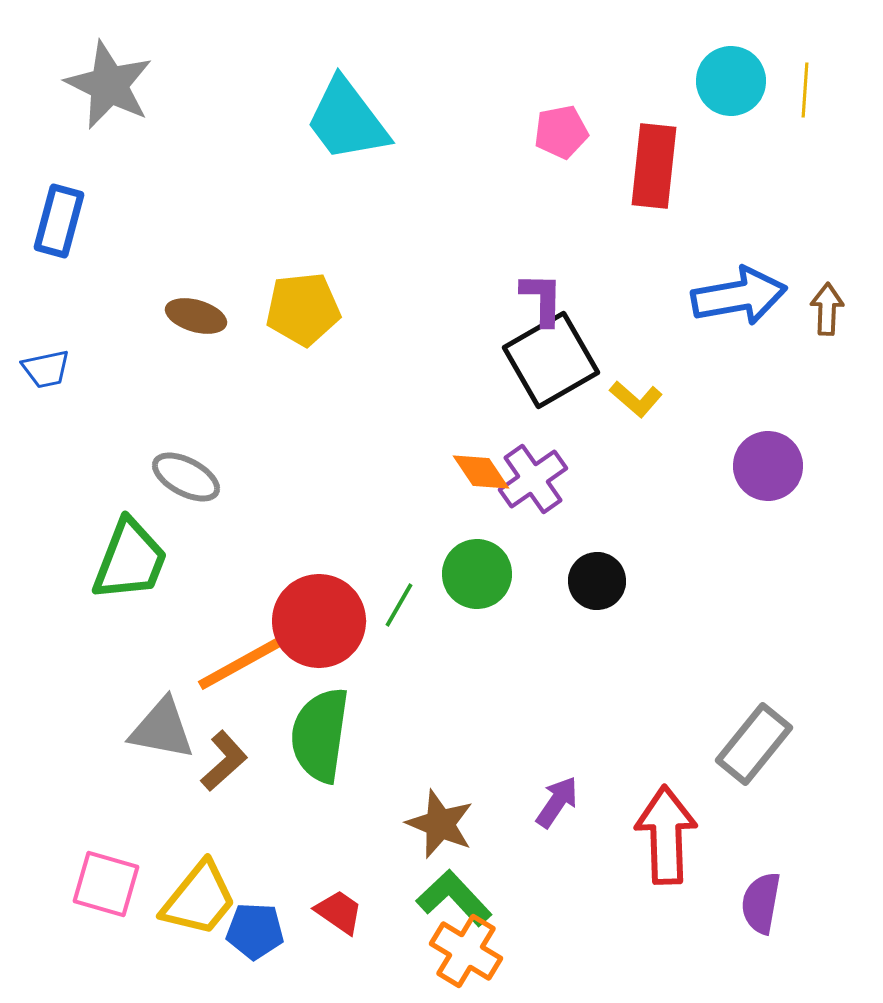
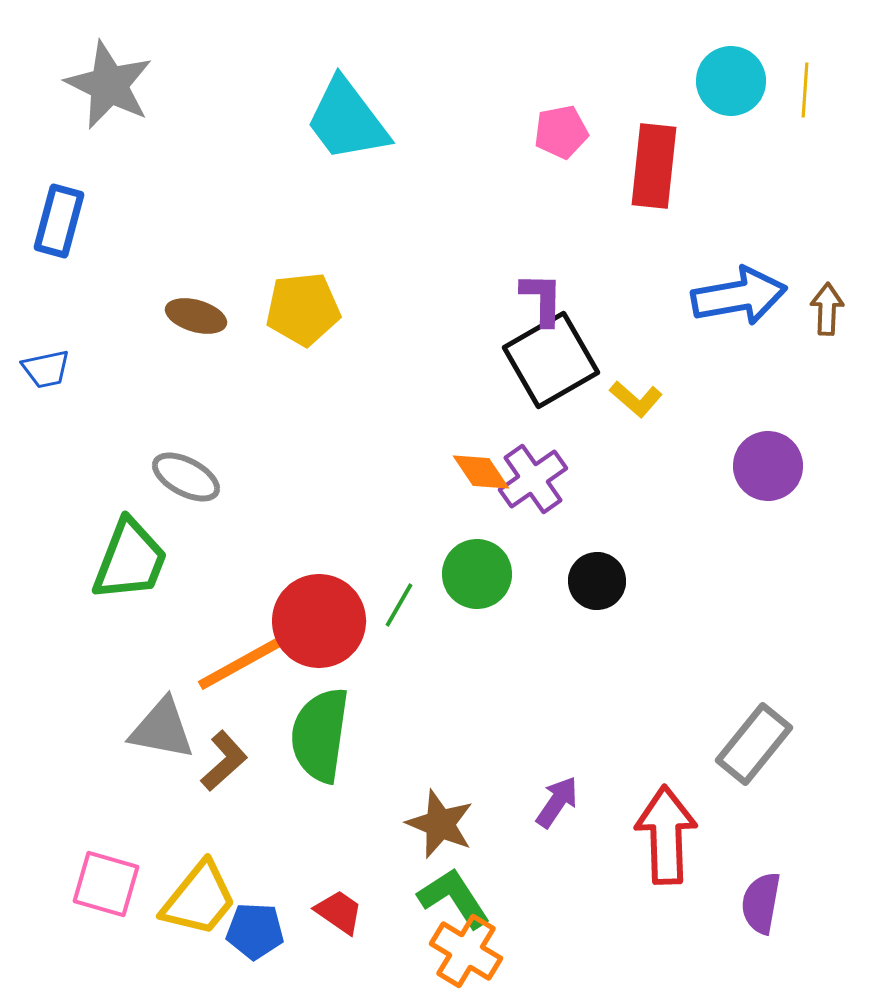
green L-shape: rotated 10 degrees clockwise
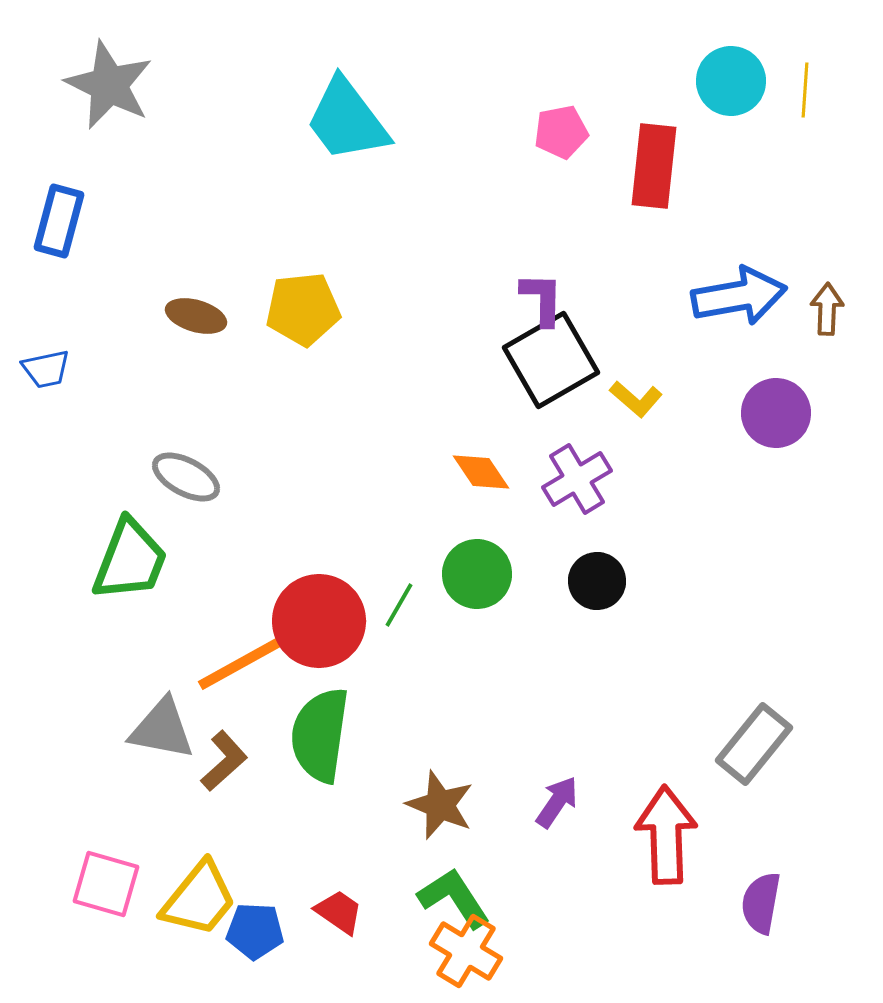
purple circle: moved 8 px right, 53 px up
purple cross: moved 44 px right; rotated 4 degrees clockwise
brown star: moved 19 px up
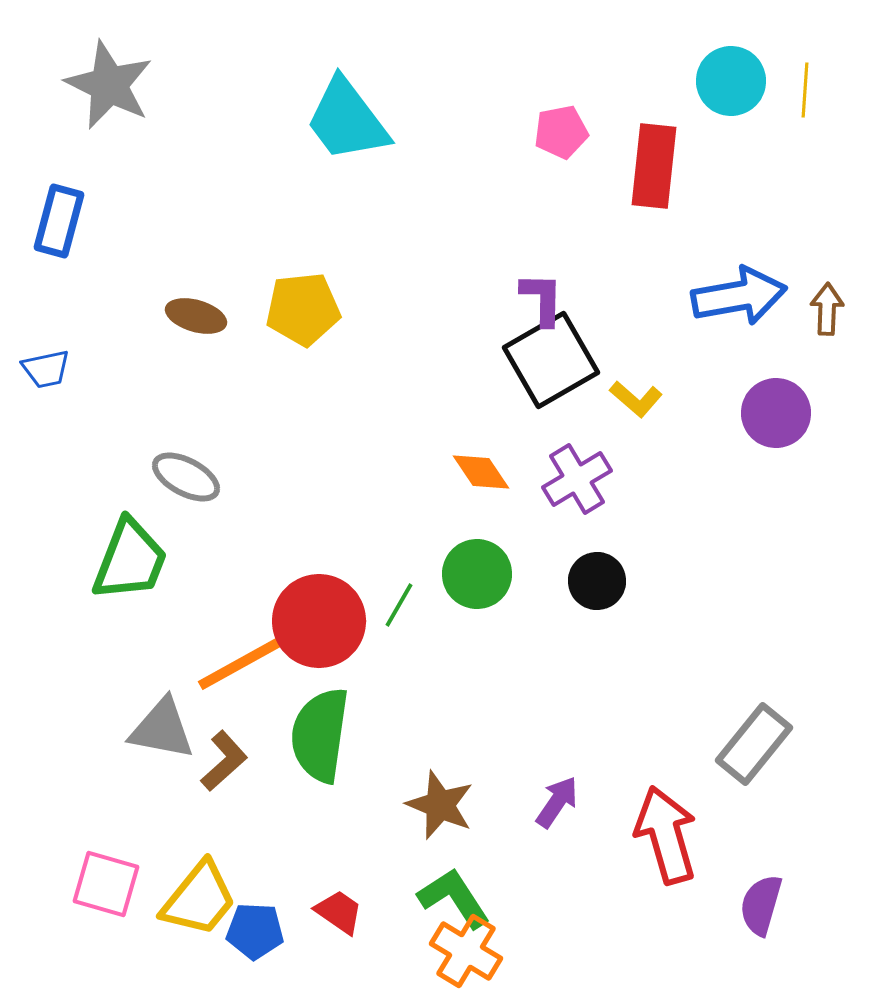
red arrow: rotated 14 degrees counterclockwise
purple semicircle: moved 2 px down; rotated 6 degrees clockwise
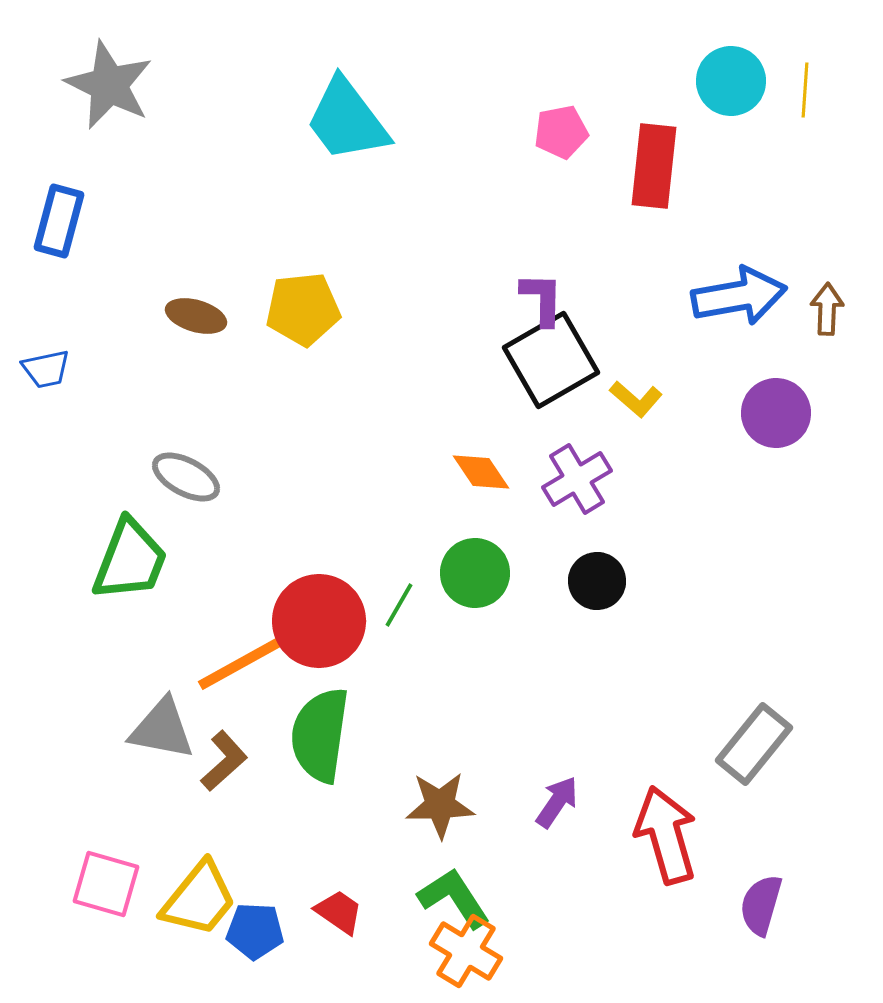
green circle: moved 2 px left, 1 px up
brown star: rotated 24 degrees counterclockwise
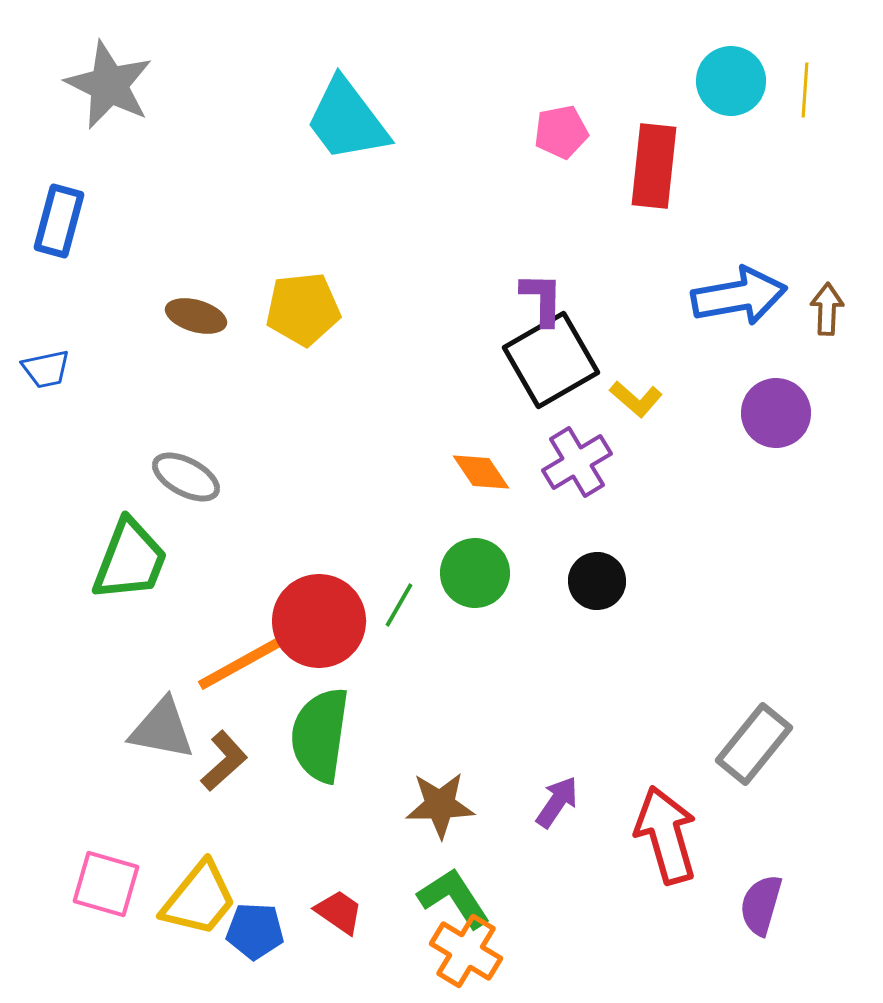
purple cross: moved 17 px up
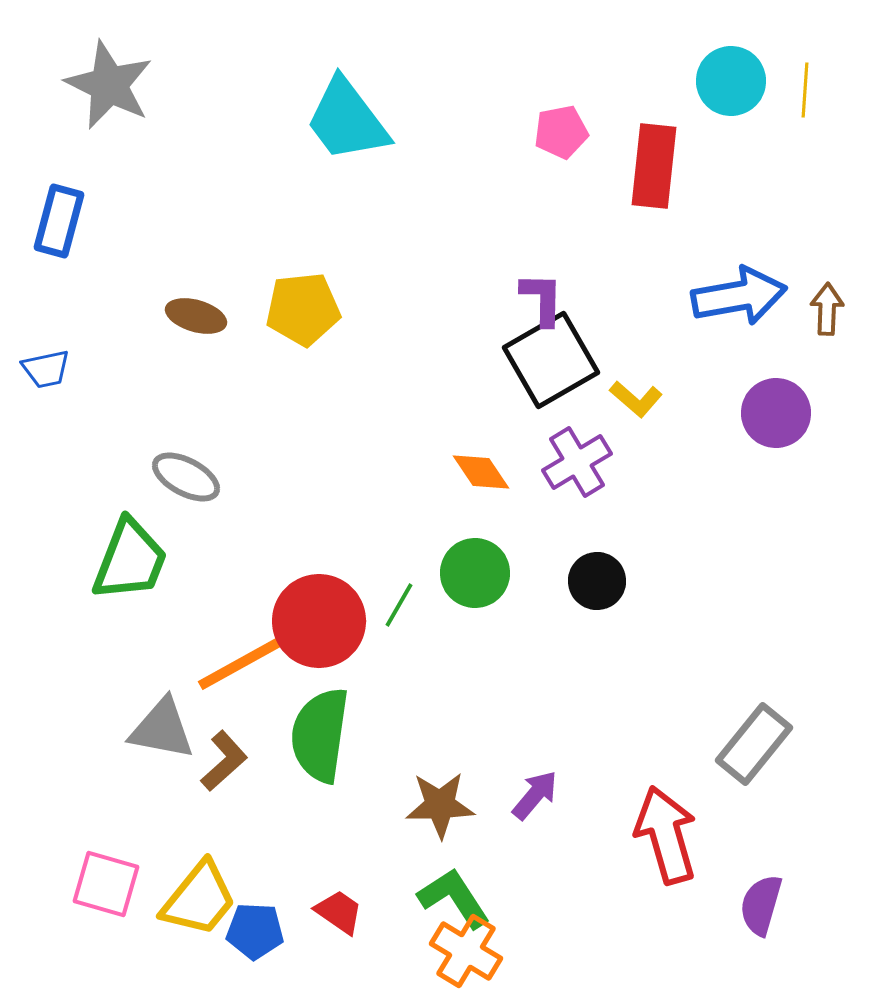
purple arrow: moved 22 px left, 7 px up; rotated 6 degrees clockwise
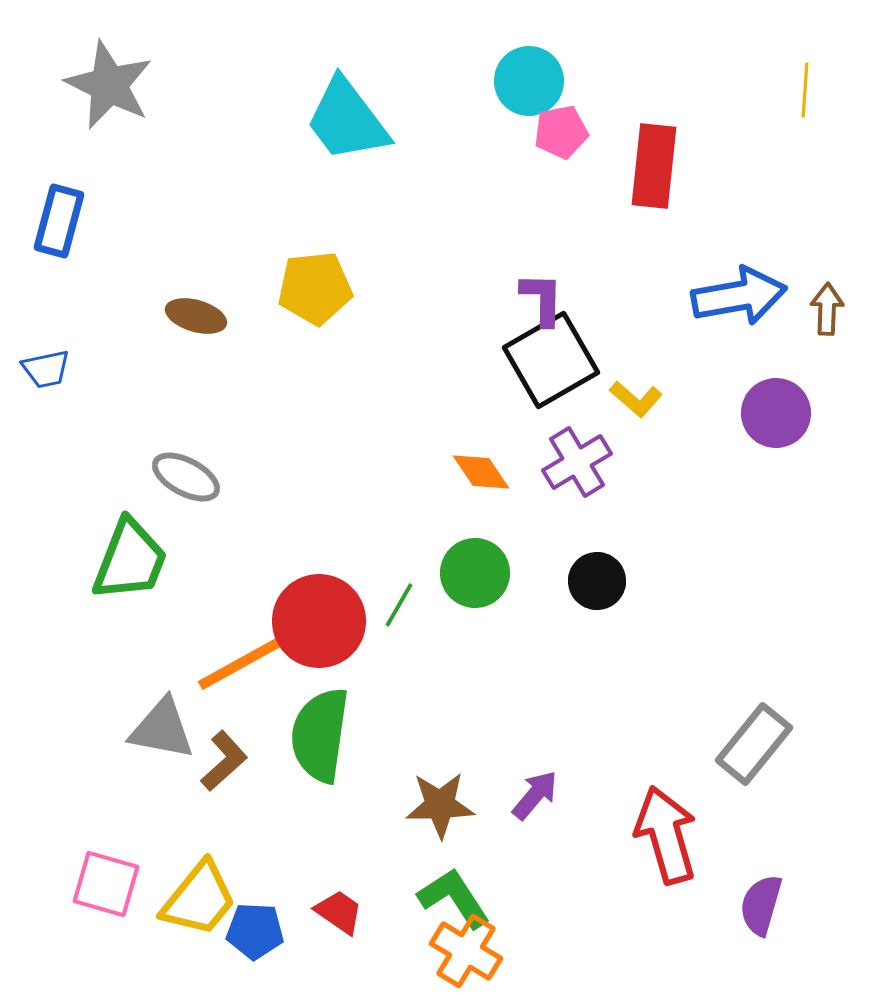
cyan circle: moved 202 px left
yellow pentagon: moved 12 px right, 21 px up
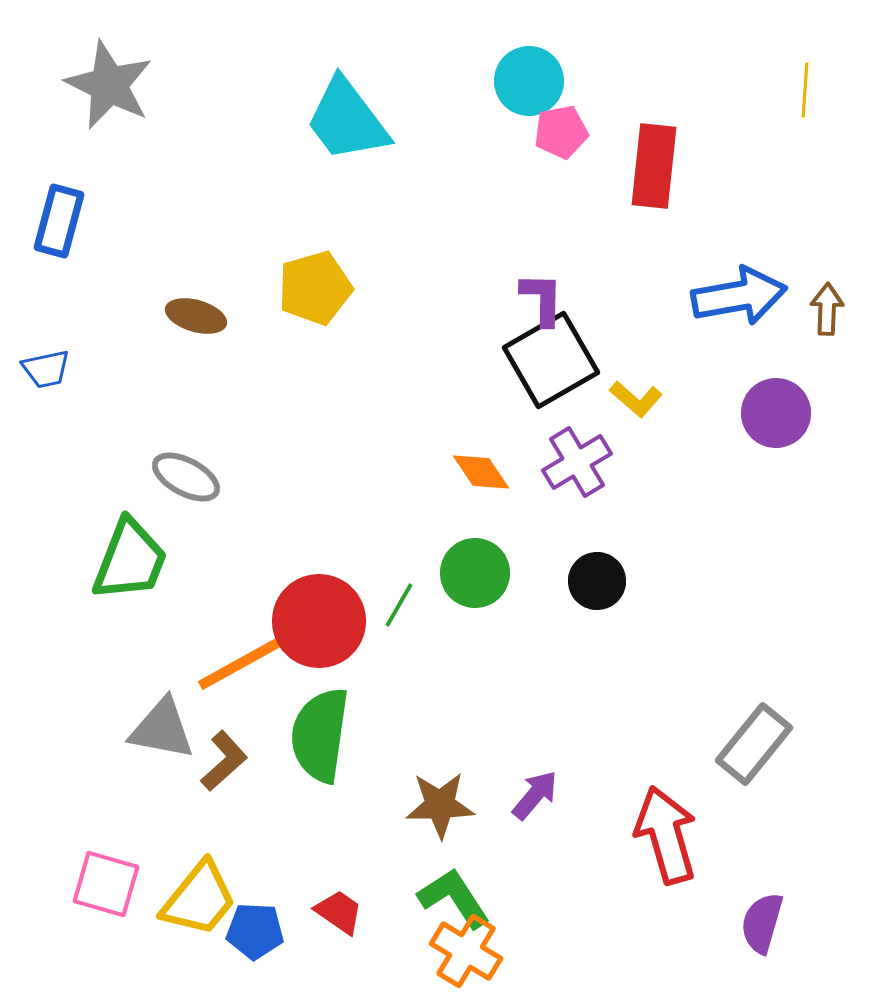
yellow pentagon: rotated 10 degrees counterclockwise
purple semicircle: moved 1 px right, 18 px down
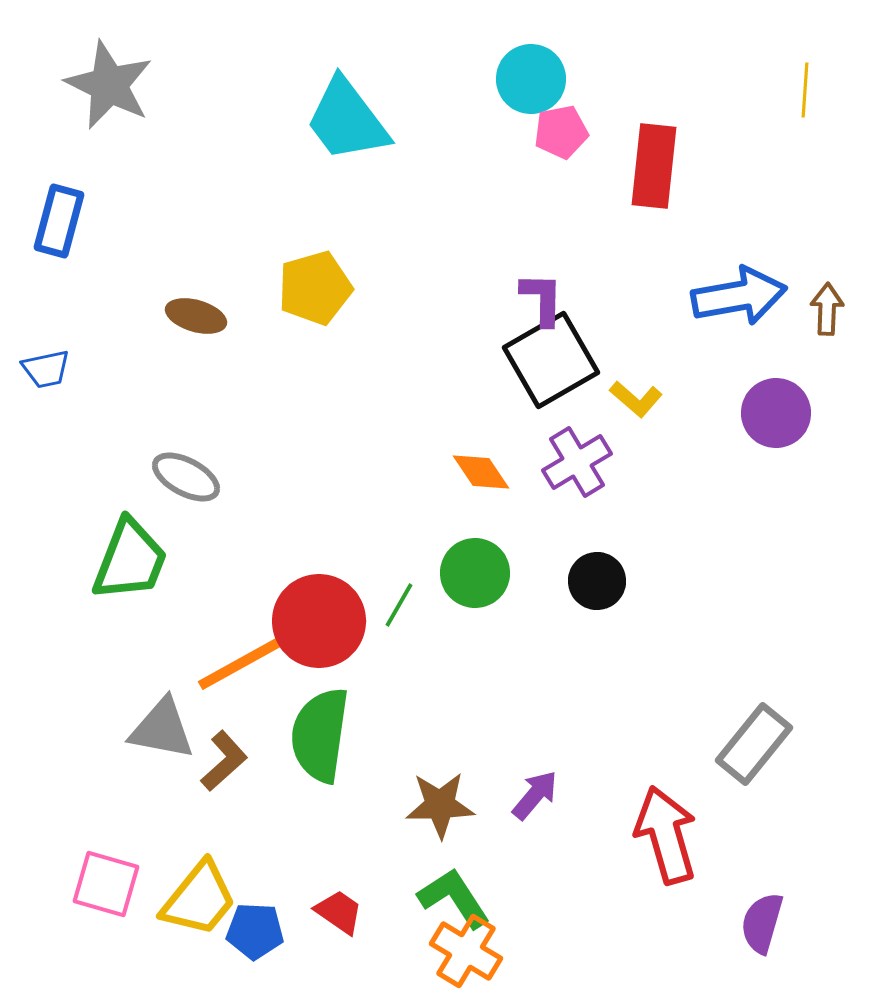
cyan circle: moved 2 px right, 2 px up
